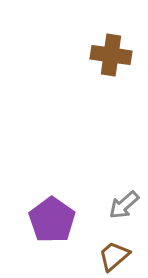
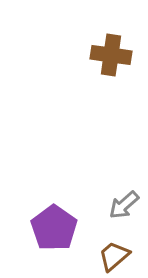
purple pentagon: moved 2 px right, 8 px down
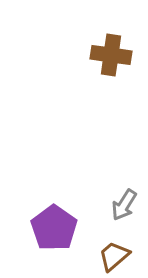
gray arrow: rotated 16 degrees counterclockwise
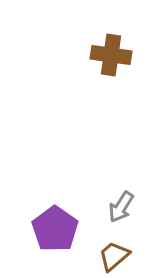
gray arrow: moved 3 px left, 2 px down
purple pentagon: moved 1 px right, 1 px down
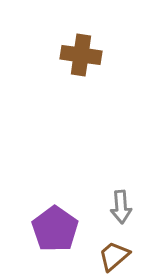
brown cross: moved 30 px left
gray arrow: rotated 36 degrees counterclockwise
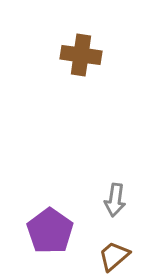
gray arrow: moved 6 px left, 7 px up; rotated 12 degrees clockwise
purple pentagon: moved 5 px left, 2 px down
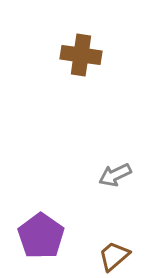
gray arrow: moved 25 px up; rotated 56 degrees clockwise
purple pentagon: moved 9 px left, 5 px down
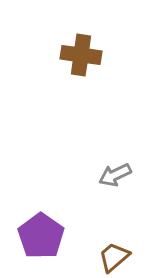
brown trapezoid: moved 1 px down
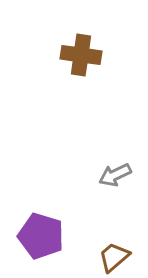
purple pentagon: rotated 18 degrees counterclockwise
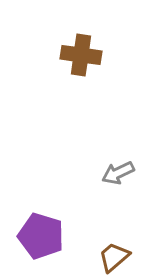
gray arrow: moved 3 px right, 2 px up
